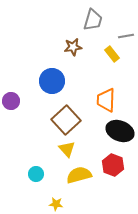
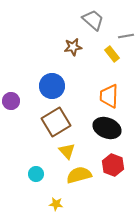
gray trapezoid: rotated 65 degrees counterclockwise
blue circle: moved 5 px down
orange trapezoid: moved 3 px right, 4 px up
brown square: moved 10 px left, 2 px down; rotated 12 degrees clockwise
black ellipse: moved 13 px left, 3 px up
yellow triangle: moved 2 px down
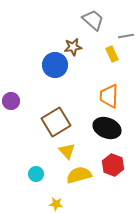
yellow rectangle: rotated 14 degrees clockwise
blue circle: moved 3 px right, 21 px up
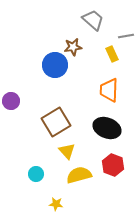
orange trapezoid: moved 6 px up
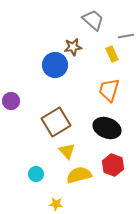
orange trapezoid: rotated 15 degrees clockwise
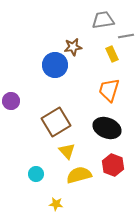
gray trapezoid: moved 10 px right; rotated 50 degrees counterclockwise
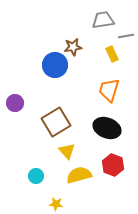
purple circle: moved 4 px right, 2 px down
cyan circle: moved 2 px down
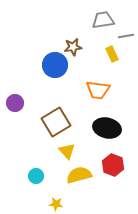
orange trapezoid: moved 11 px left; rotated 100 degrees counterclockwise
black ellipse: rotated 8 degrees counterclockwise
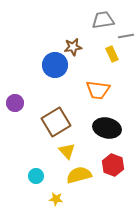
yellow star: moved 5 px up
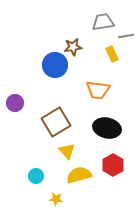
gray trapezoid: moved 2 px down
red hexagon: rotated 10 degrees clockwise
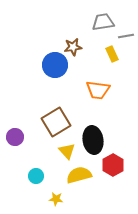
purple circle: moved 34 px down
black ellipse: moved 14 px left, 12 px down; rotated 68 degrees clockwise
